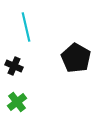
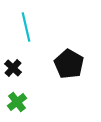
black pentagon: moved 7 px left, 6 px down
black cross: moved 1 px left, 2 px down; rotated 18 degrees clockwise
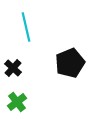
black pentagon: moved 1 px right, 1 px up; rotated 20 degrees clockwise
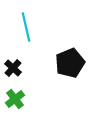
green cross: moved 2 px left, 3 px up
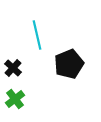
cyan line: moved 11 px right, 8 px down
black pentagon: moved 1 px left, 1 px down
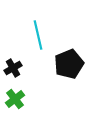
cyan line: moved 1 px right
black cross: rotated 18 degrees clockwise
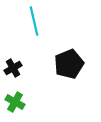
cyan line: moved 4 px left, 14 px up
green cross: moved 3 px down; rotated 24 degrees counterclockwise
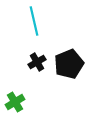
black cross: moved 24 px right, 6 px up
green cross: rotated 30 degrees clockwise
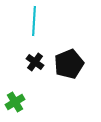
cyan line: rotated 16 degrees clockwise
black cross: moved 2 px left; rotated 24 degrees counterclockwise
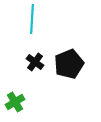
cyan line: moved 2 px left, 2 px up
